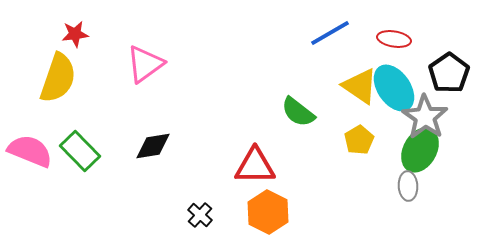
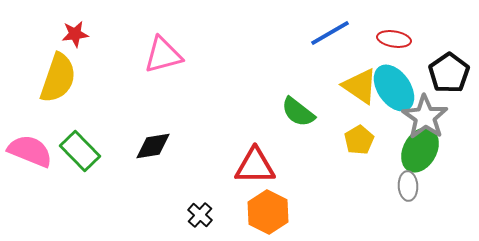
pink triangle: moved 18 px right, 9 px up; rotated 21 degrees clockwise
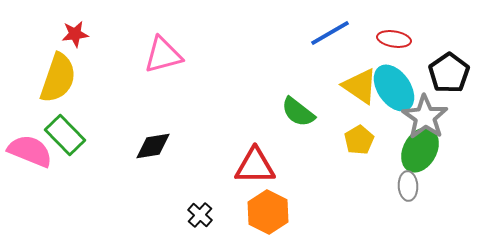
green rectangle: moved 15 px left, 16 px up
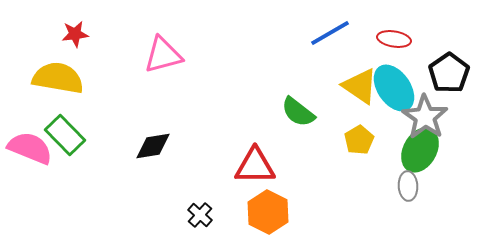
yellow semicircle: rotated 99 degrees counterclockwise
pink semicircle: moved 3 px up
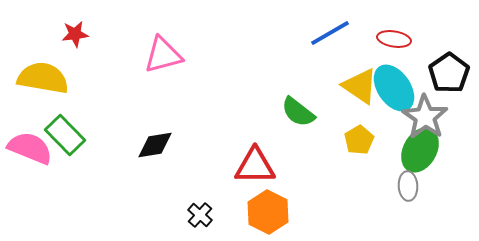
yellow semicircle: moved 15 px left
black diamond: moved 2 px right, 1 px up
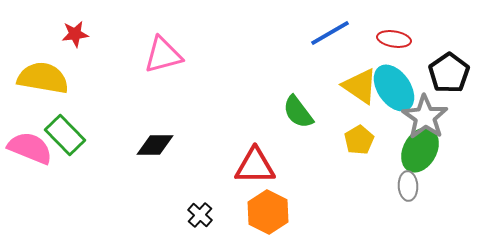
green semicircle: rotated 15 degrees clockwise
black diamond: rotated 9 degrees clockwise
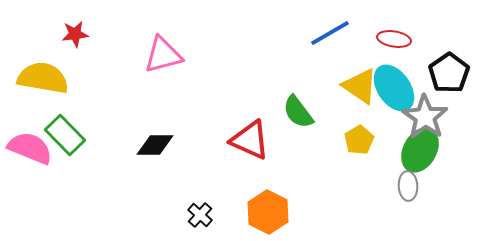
red triangle: moved 5 px left, 26 px up; rotated 24 degrees clockwise
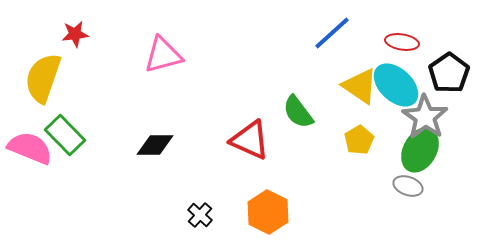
blue line: moved 2 px right; rotated 12 degrees counterclockwise
red ellipse: moved 8 px right, 3 px down
yellow semicircle: rotated 81 degrees counterclockwise
cyan ellipse: moved 2 px right, 3 px up; rotated 12 degrees counterclockwise
gray ellipse: rotated 68 degrees counterclockwise
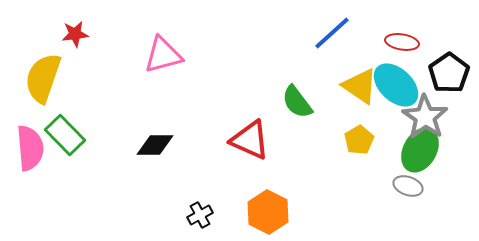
green semicircle: moved 1 px left, 10 px up
pink semicircle: rotated 63 degrees clockwise
black cross: rotated 20 degrees clockwise
